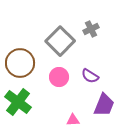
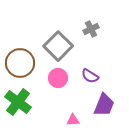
gray square: moved 2 px left, 5 px down
pink circle: moved 1 px left, 1 px down
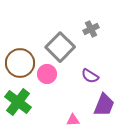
gray square: moved 2 px right, 1 px down
pink circle: moved 11 px left, 4 px up
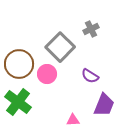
brown circle: moved 1 px left, 1 px down
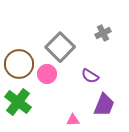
gray cross: moved 12 px right, 4 px down
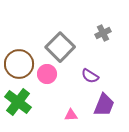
pink triangle: moved 2 px left, 5 px up
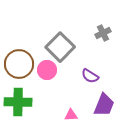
pink circle: moved 4 px up
green cross: rotated 36 degrees counterclockwise
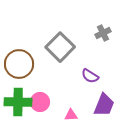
pink circle: moved 7 px left, 32 px down
